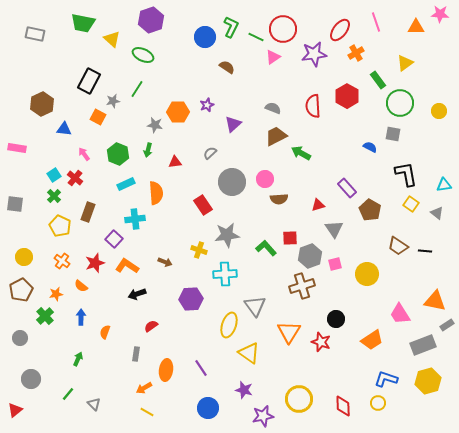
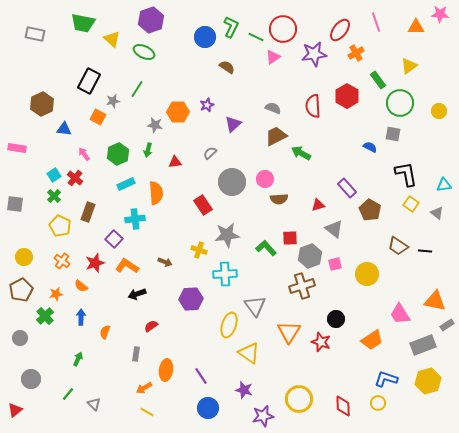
green ellipse at (143, 55): moved 1 px right, 3 px up
yellow triangle at (405, 63): moved 4 px right, 3 px down
green hexagon at (118, 154): rotated 15 degrees clockwise
gray triangle at (334, 229): rotated 18 degrees counterclockwise
purple line at (201, 368): moved 8 px down
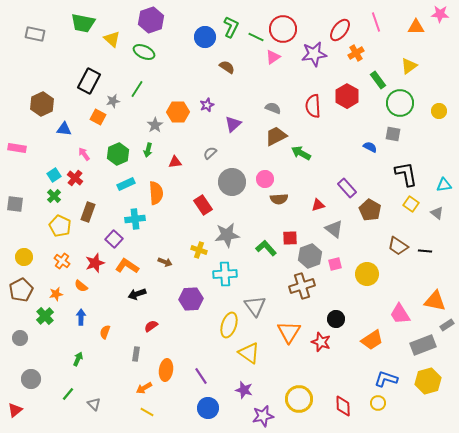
gray star at (155, 125): rotated 28 degrees clockwise
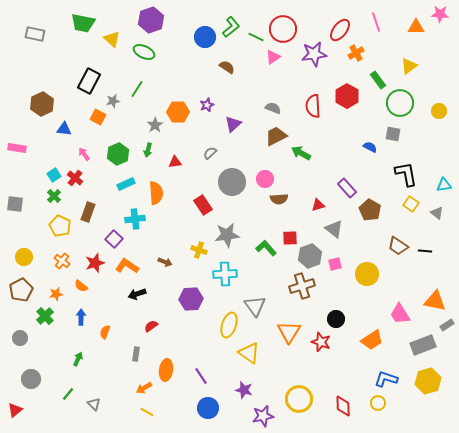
green L-shape at (231, 27): rotated 25 degrees clockwise
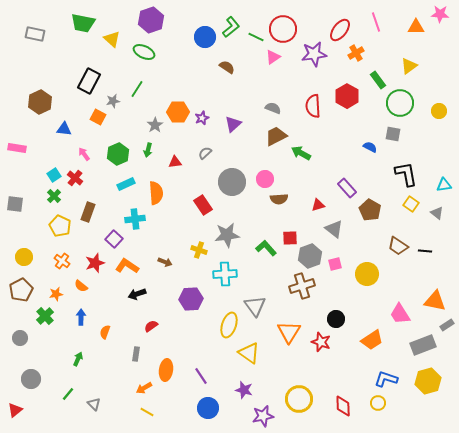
brown hexagon at (42, 104): moved 2 px left, 2 px up
purple star at (207, 105): moved 5 px left, 13 px down
gray semicircle at (210, 153): moved 5 px left
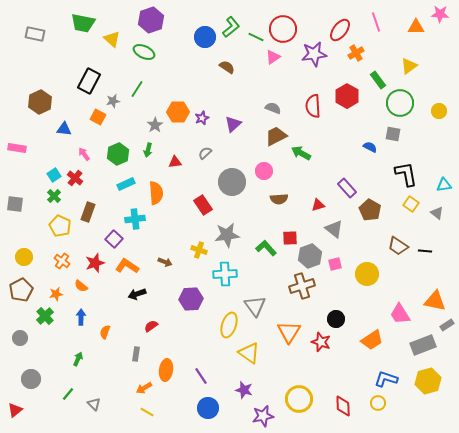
pink circle at (265, 179): moved 1 px left, 8 px up
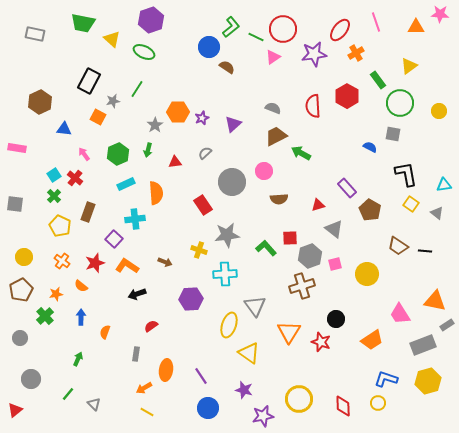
blue circle at (205, 37): moved 4 px right, 10 px down
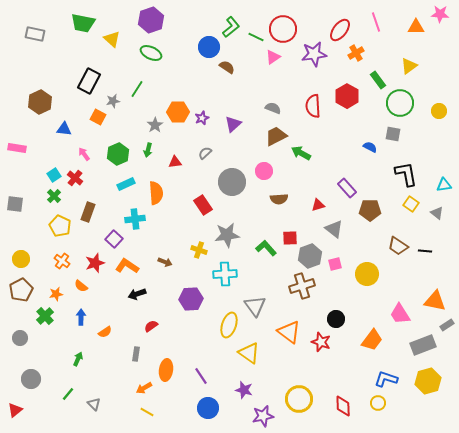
green ellipse at (144, 52): moved 7 px right, 1 px down
brown pentagon at (370, 210): rotated 30 degrees counterclockwise
yellow circle at (24, 257): moved 3 px left, 2 px down
orange semicircle at (105, 332): rotated 144 degrees counterclockwise
orange triangle at (289, 332): rotated 25 degrees counterclockwise
orange trapezoid at (372, 340): rotated 20 degrees counterclockwise
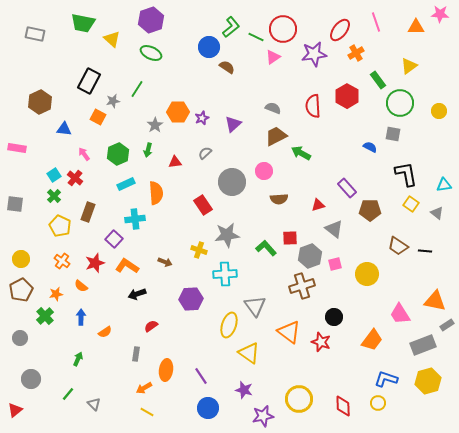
black circle at (336, 319): moved 2 px left, 2 px up
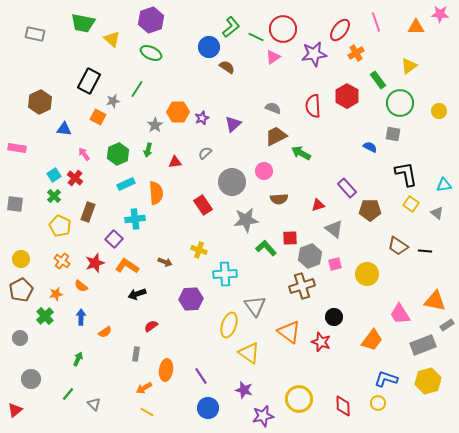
gray star at (227, 235): moved 19 px right, 15 px up
